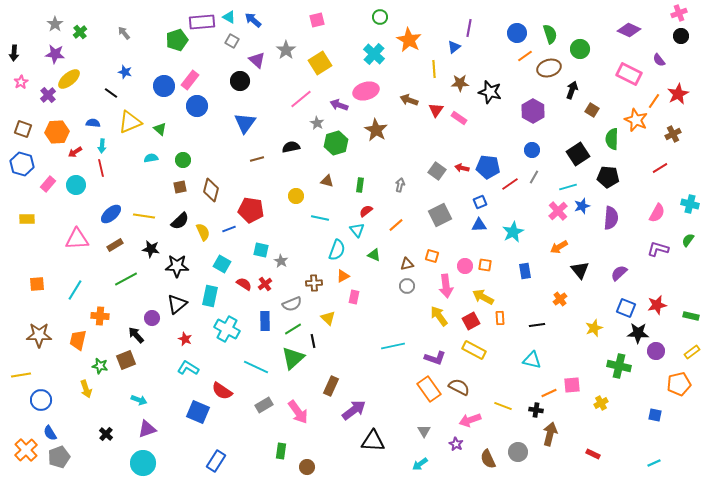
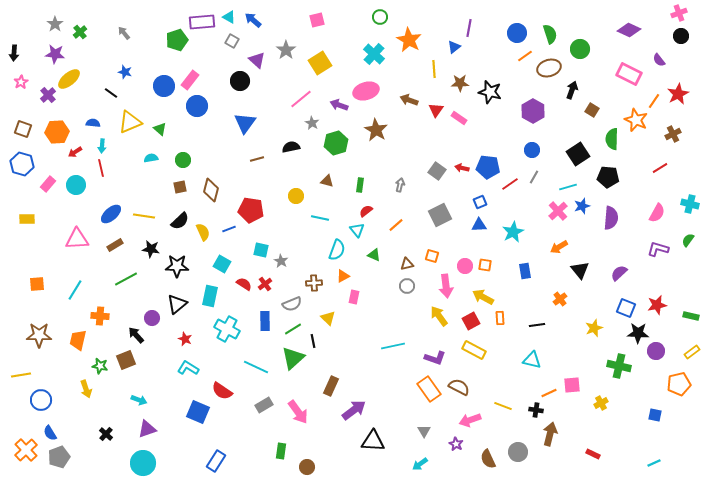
gray star at (317, 123): moved 5 px left
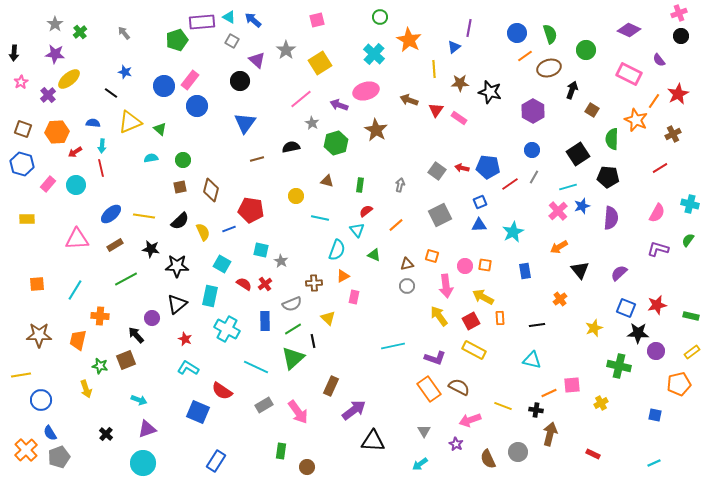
green circle at (580, 49): moved 6 px right, 1 px down
